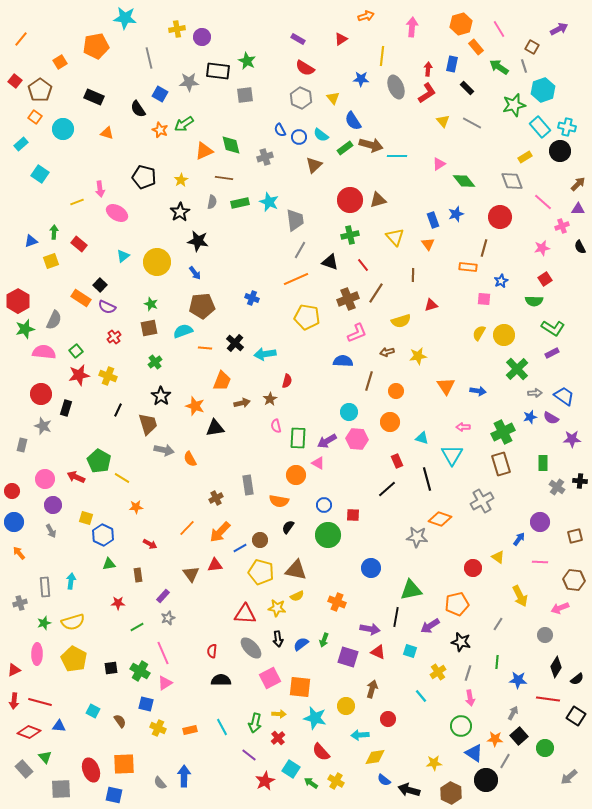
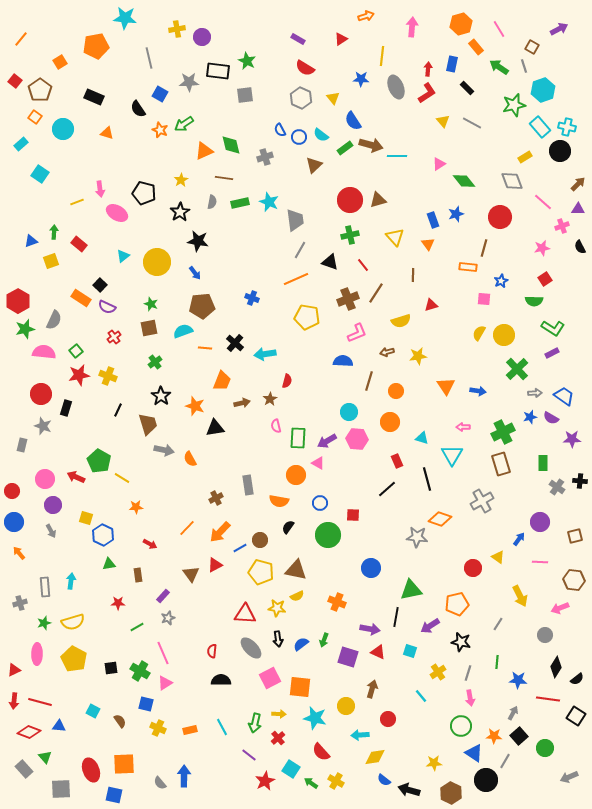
black pentagon at (144, 177): moved 16 px down
blue circle at (324, 505): moved 4 px left, 2 px up
red triangle at (215, 565): rotated 21 degrees counterclockwise
orange star at (495, 739): moved 1 px left, 3 px up
gray arrow at (569, 777): rotated 18 degrees clockwise
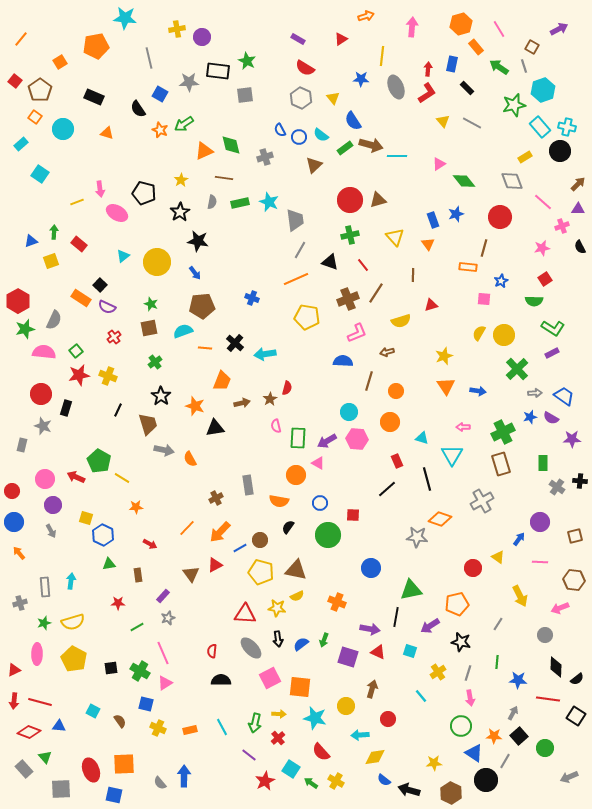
yellow star at (418, 356): moved 26 px right; rotated 12 degrees counterclockwise
red semicircle at (287, 381): moved 7 px down
black diamond at (556, 667): rotated 30 degrees counterclockwise
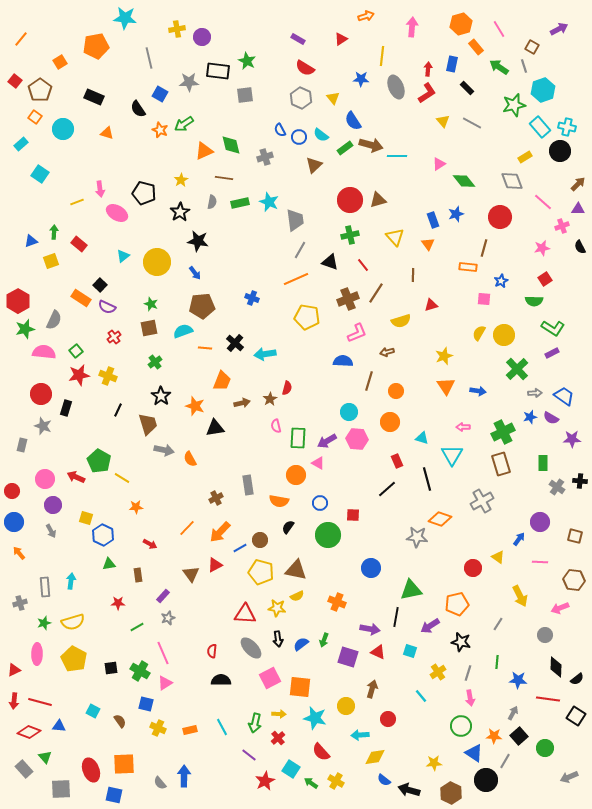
brown square at (575, 536): rotated 28 degrees clockwise
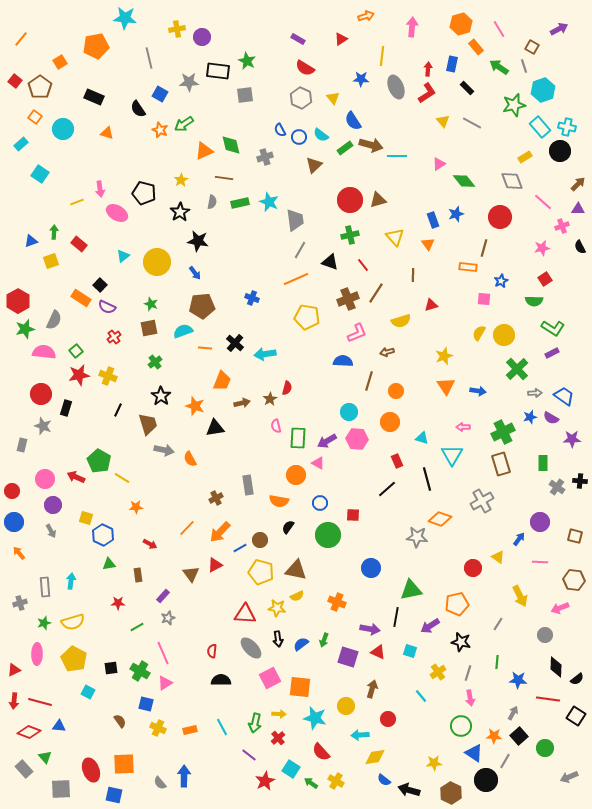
brown pentagon at (40, 90): moved 3 px up
cyan square at (93, 711): moved 5 px left, 19 px up
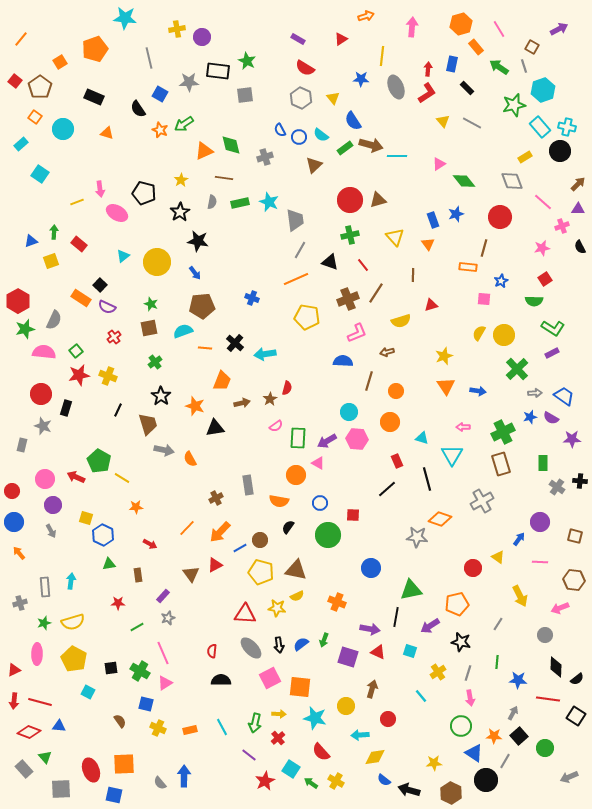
orange pentagon at (96, 46): moved 1 px left, 3 px down; rotated 10 degrees counterclockwise
pink semicircle at (276, 426): rotated 112 degrees counterclockwise
black arrow at (278, 639): moved 1 px right, 6 px down
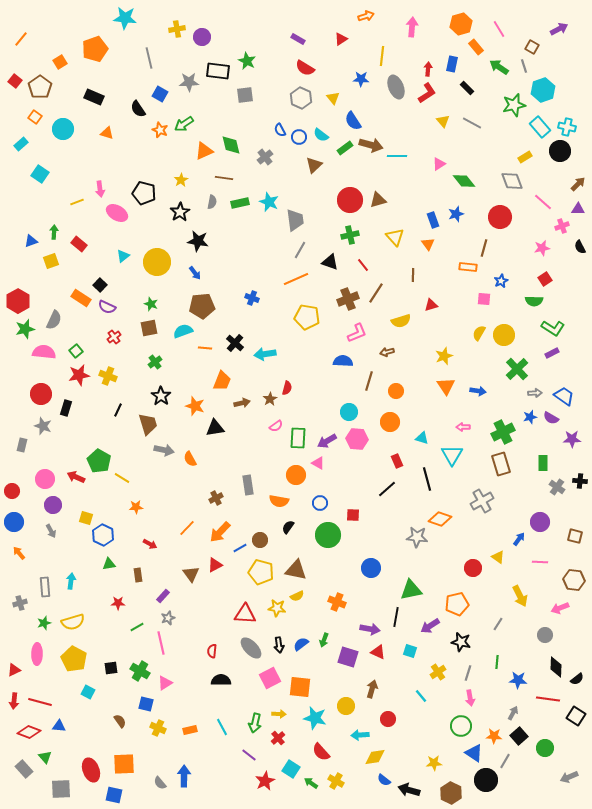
gray cross at (265, 157): rotated 21 degrees counterclockwise
pink line at (163, 653): moved 2 px left, 10 px up; rotated 10 degrees clockwise
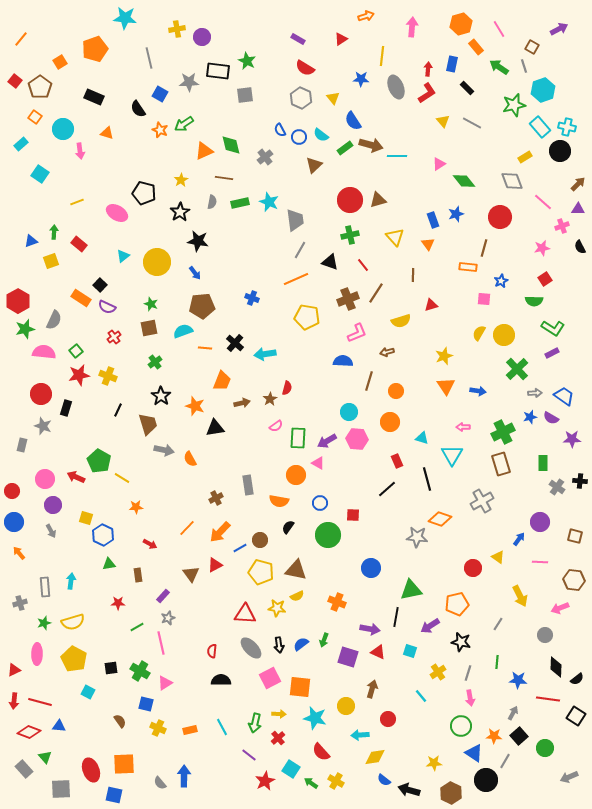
pink arrow at (100, 189): moved 20 px left, 38 px up
